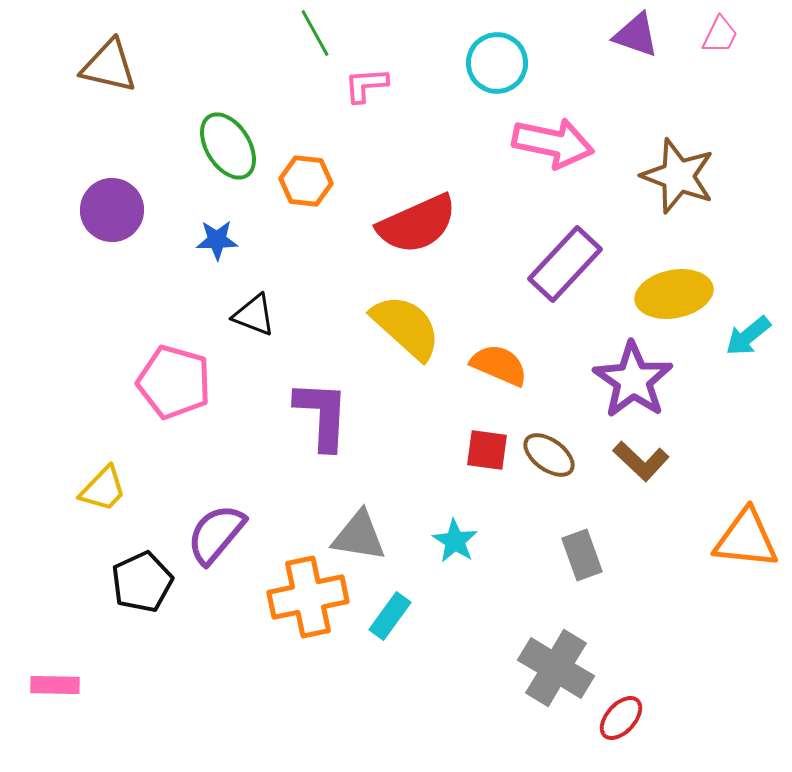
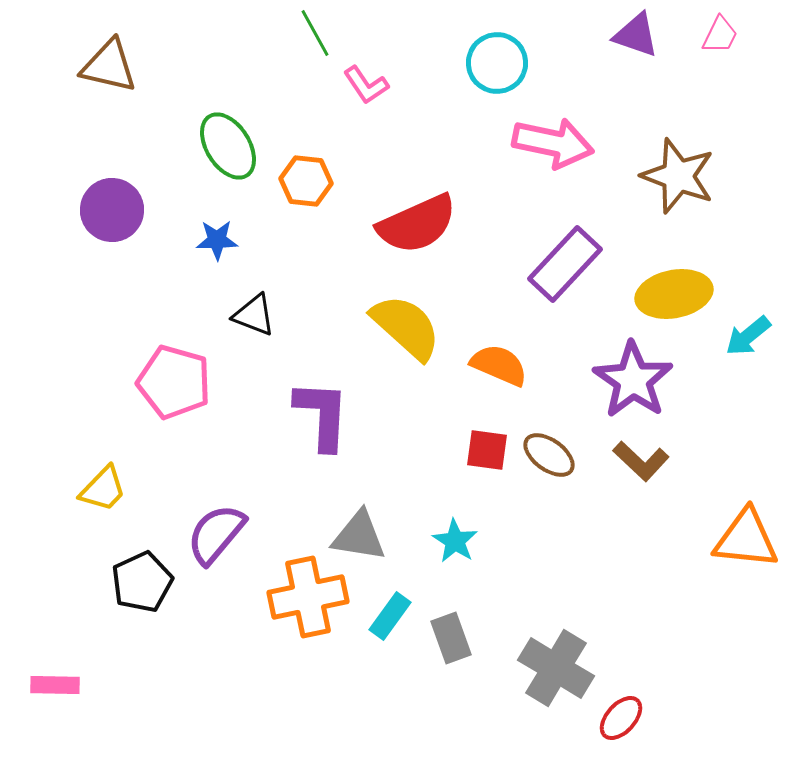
pink L-shape: rotated 120 degrees counterclockwise
gray rectangle: moved 131 px left, 83 px down
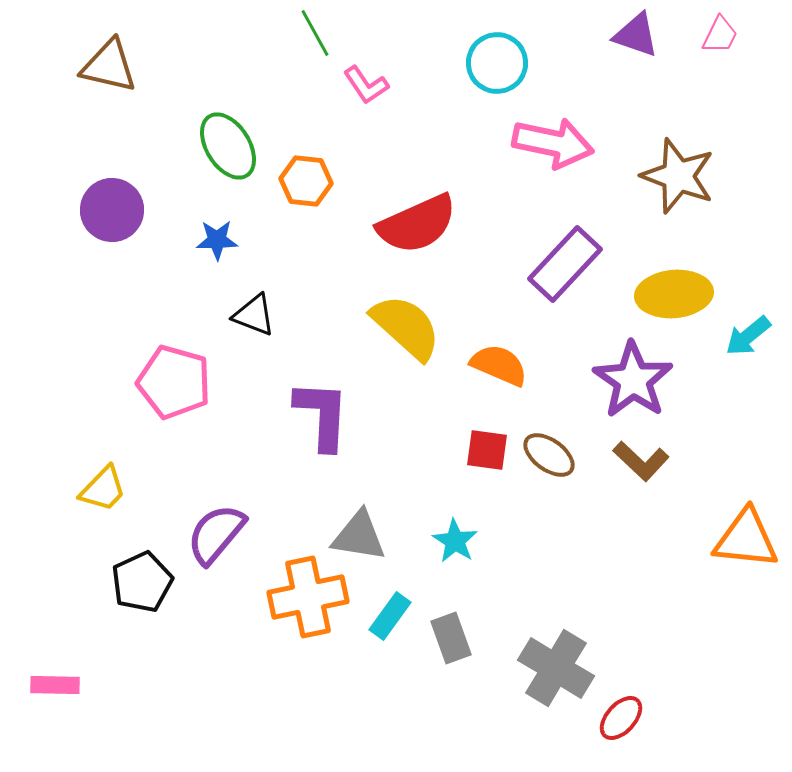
yellow ellipse: rotated 6 degrees clockwise
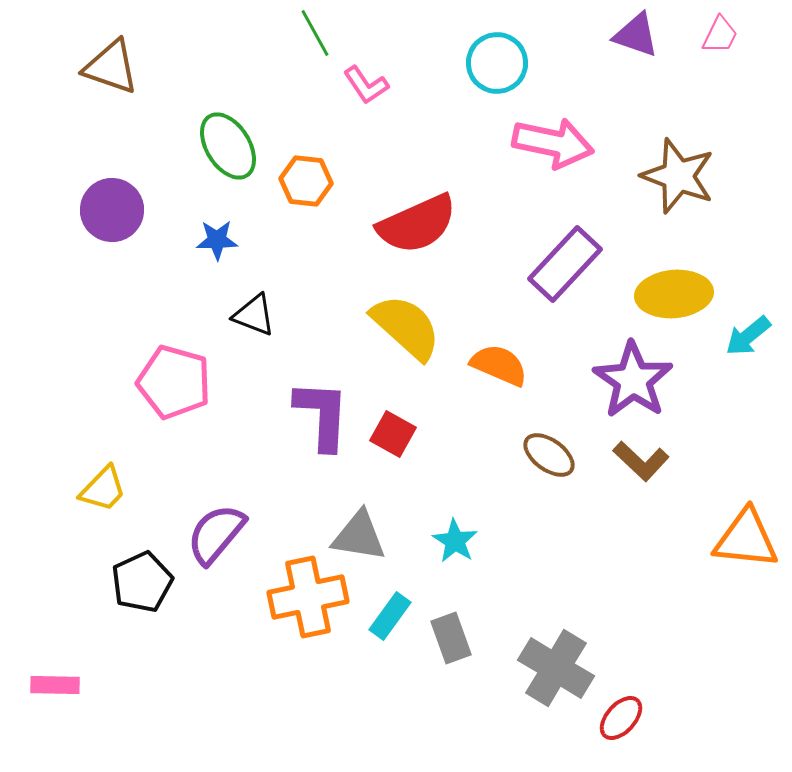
brown triangle: moved 2 px right, 1 px down; rotated 6 degrees clockwise
red square: moved 94 px left, 16 px up; rotated 21 degrees clockwise
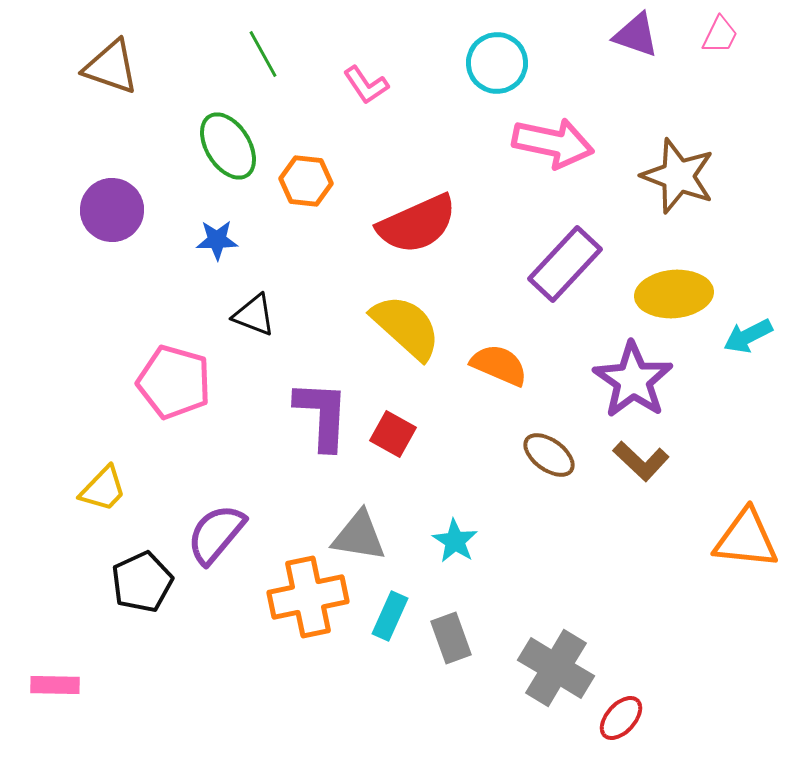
green line: moved 52 px left, 21 px down
cyan arrow: rotated 12 degrees clockwise
cyan rectangle: rotated 12 degrees counterclockwise
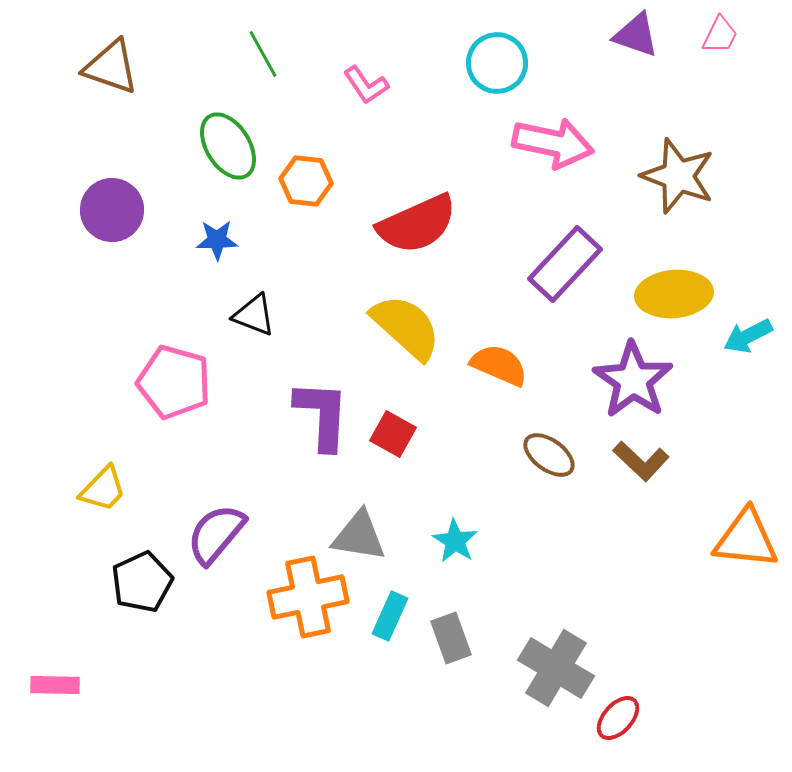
red ellipse: moved 3 px left
